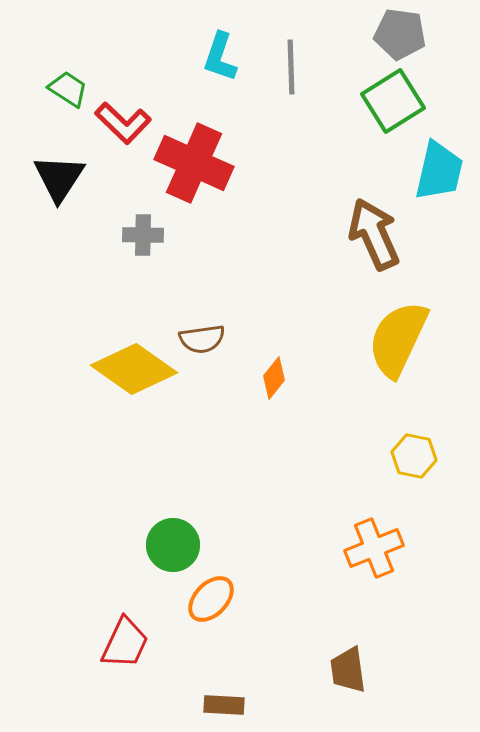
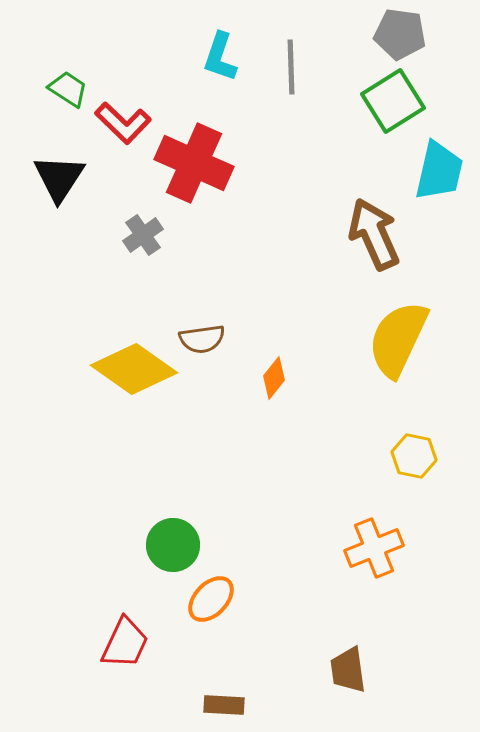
gray cross: rotated 36 degrees counterclockwise
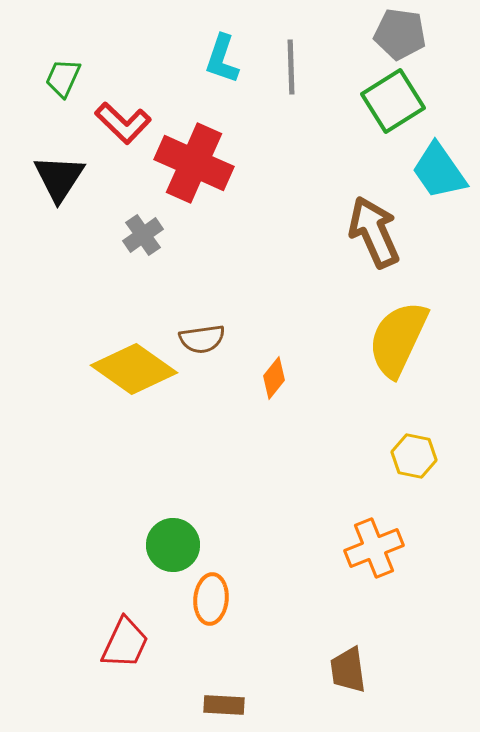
cyan L-shape: moved 2 px right, 2 px down
green trapezoid: moved 5 px left, 11 px up; rotated 99 degrees counterclockwise
cyan trapezoid: rotated 132 degrees clockwise
brown arrow: moved 2 px up
orange ellipse: rotated 39 degrees counterclockwise
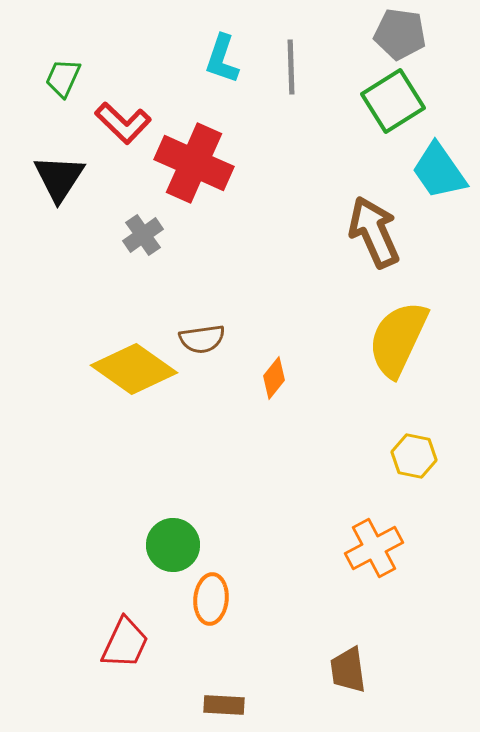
orange cross: rotated 6 degrees counterclockwise
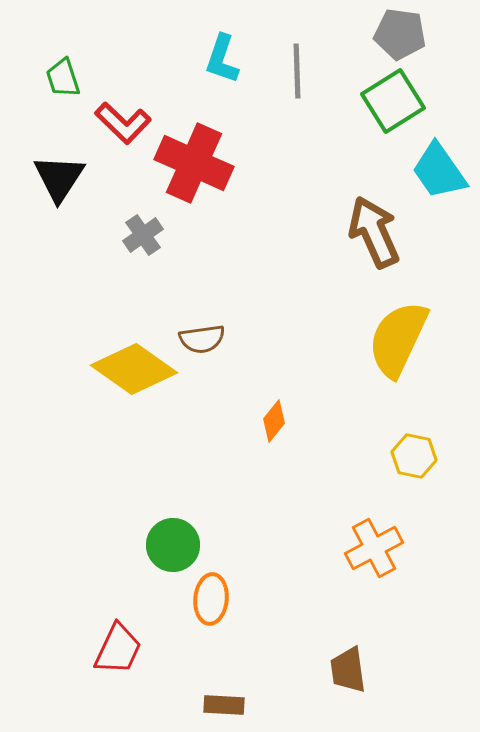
gray line: moved 6 px right, 4 px down
green trapezoid: rotated 42 degrees counterclockwise
orange diamond: moved 43 px down
red trapezoid: moved 7 px left, 6 px down
